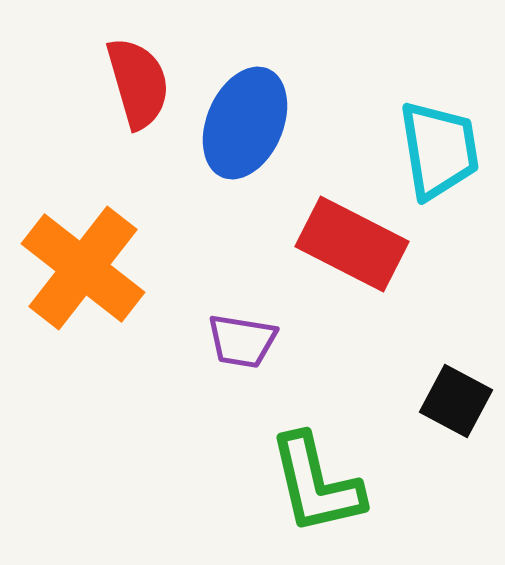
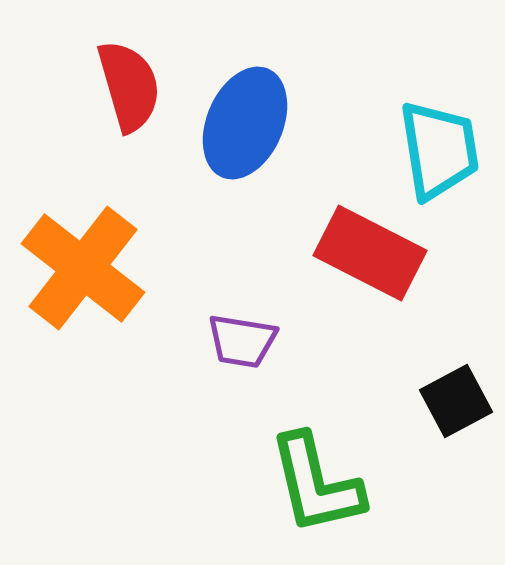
red semicircle: moved 9 px left, 3 px down
red rectangle: moved 18 px right, 9 px down
black square: rotated 34 degrees clockwise
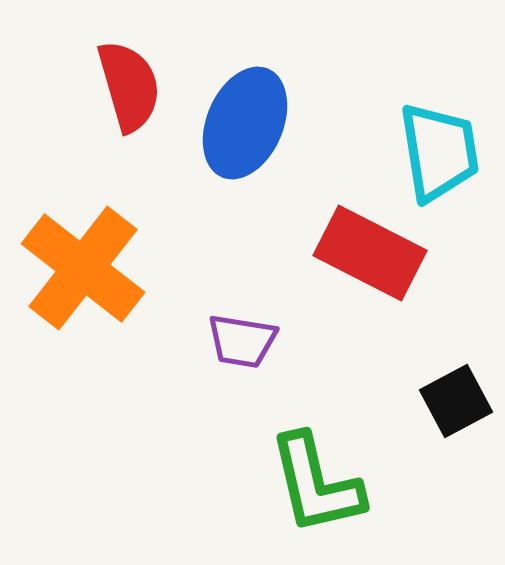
cyan trapezoid: moved 2 px down
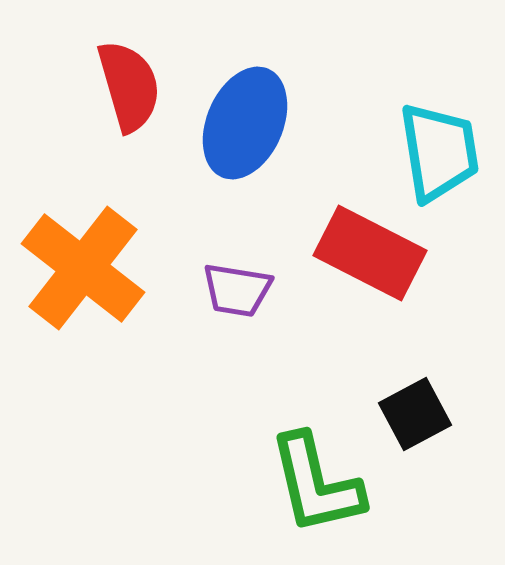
purple trapezoid: moved 5 px left, 51 px up
black square: moved 41 px left, 13 px down
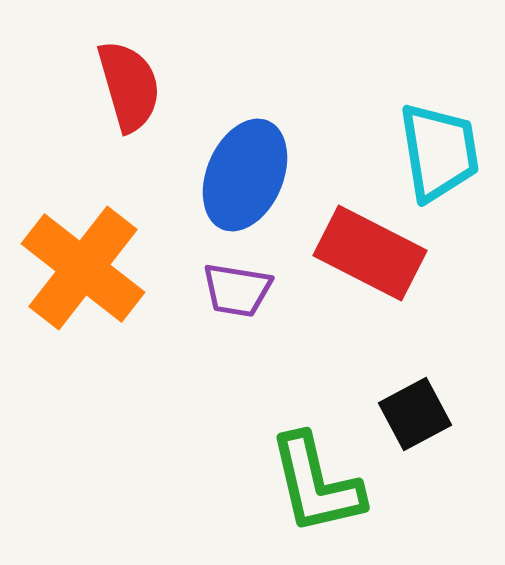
blue ellipse: moved 52 px down
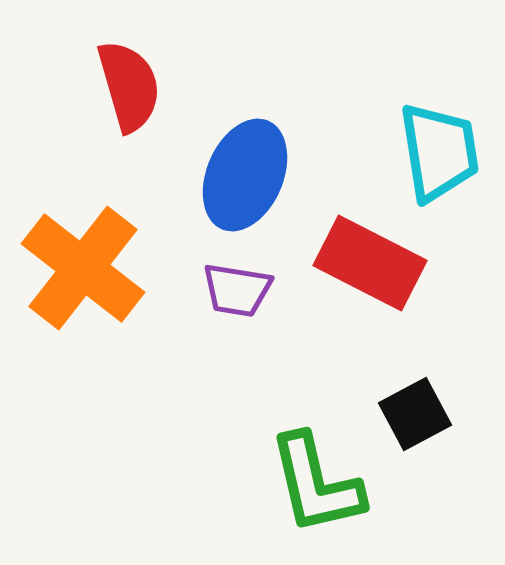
red rectangle: moved 10 px down
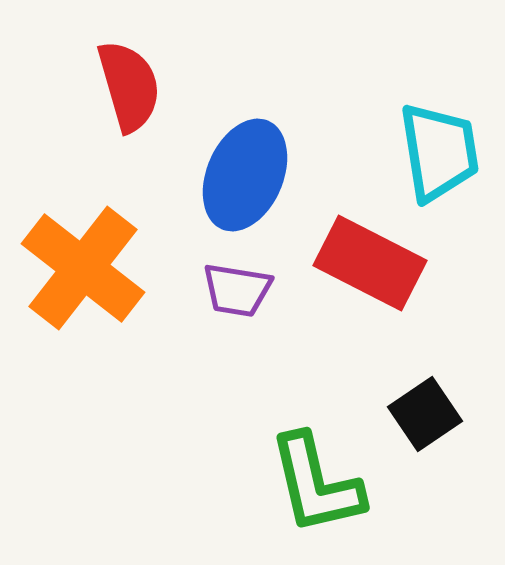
black square: moved 10 px right; rotated 6 degrees counterclockwise
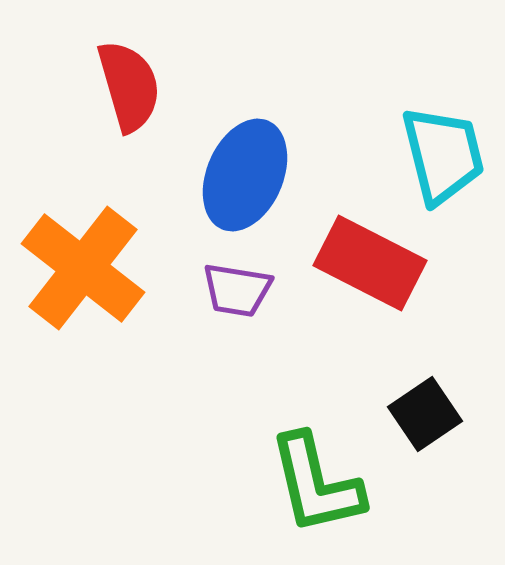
cyan trapezoid: moved 4 px right, 3 px down; rotated 5 degrees counterclockwise
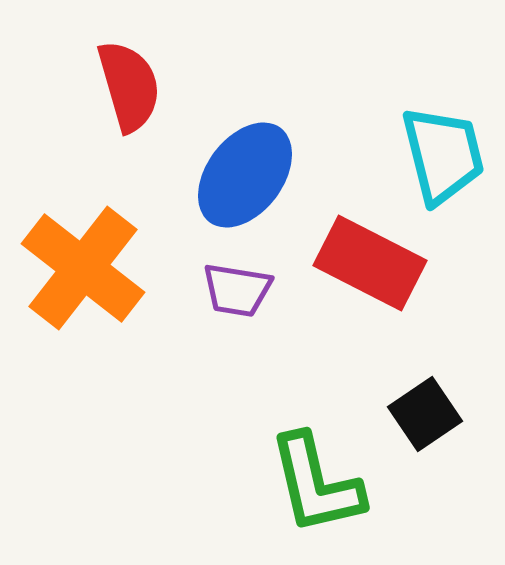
blue ellipse: rotated 14 degrees clockwise
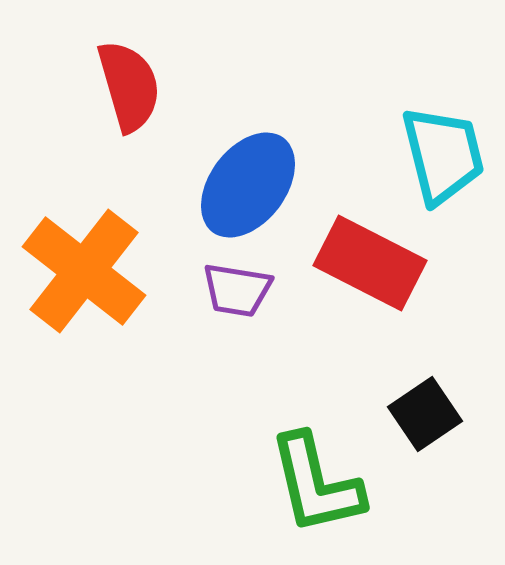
blue ellipse: moved 3 px right, 10 px down
orange cross: moved 1 px right, 3 px down
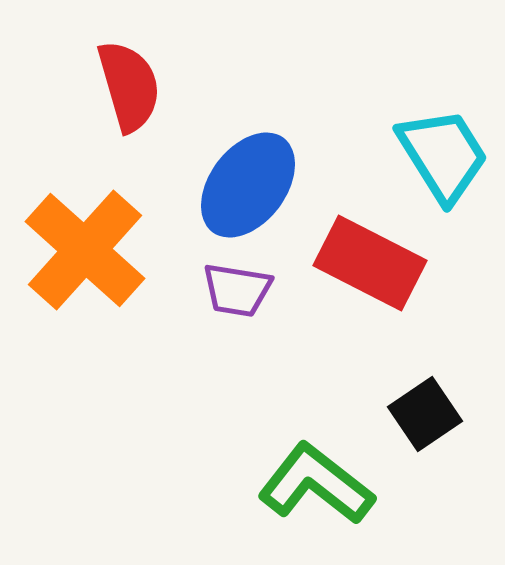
cyan trapezoid: rotated 18 degrees counterclockwise
orange cross: moved 1 px right, 21 px up; rotated 4 degrees clockwise
green L-shape: rotated 141 degrees clockwise
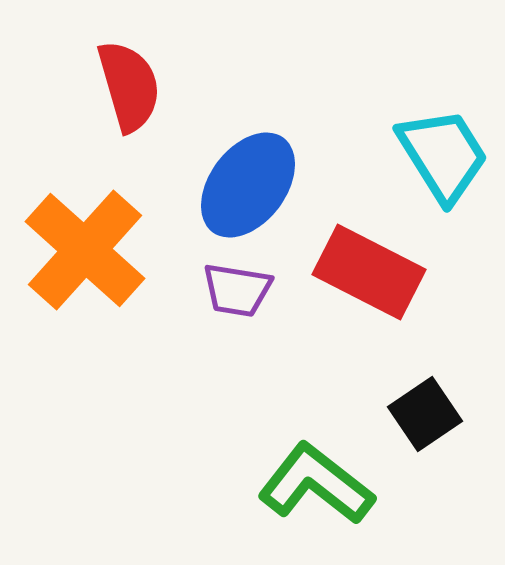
red rectangle: moved 1 px left, 9 px down
